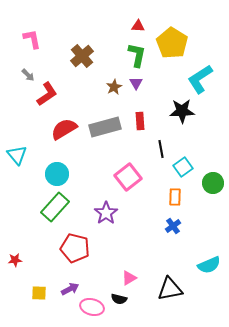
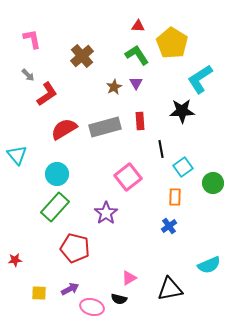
green L-shape: rotated 45 degrees counterclockwise
blue cross: moved 4 px left
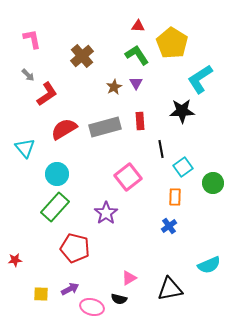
cyan triangle: moved 8 px right, 7 px up
yellow square: moved 2 px right, 1 px down
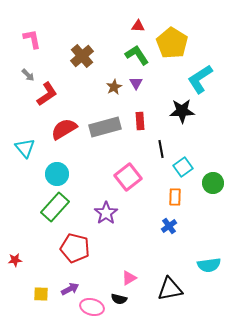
cyan semicircle: rotated 15 degrees clockwise
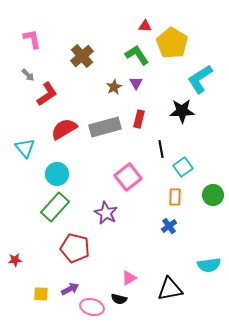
red triangle: moved 7 px right
red rectangle: moved 1 px left, 2 px up; rotated 18 degrees clockwise
green circle: moved 12 px down
purple star: rotated 10 degrees counterclockwise
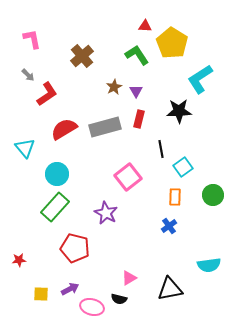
purple triangle: moved 8 px down
black star: moved 3 px left
red star: moved 4 px right
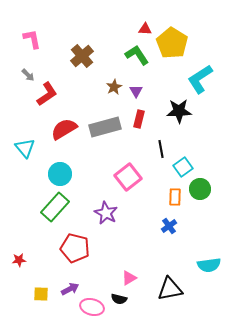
red triangle: moved 3 px down
cyan circle: moved 3 px right
green circle: moved 13 px left, 6 px up
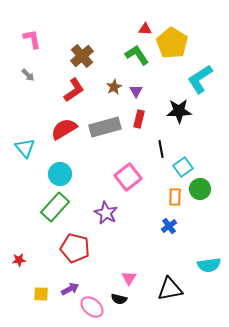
red L-shape: moved 27 px right, 4 px up
pink triangle: rotated 28 degrees counterclockwise
pink ellipse: rotated 25 degrees clockwise
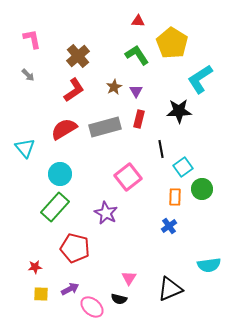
red triangle: moved 7 px left, 8 px up
brown cross: moved 4 px left
green circle: moved 2 px right
red star: moved 16 px right, 7 px down
black triangle: rotated 12 degrees counterclockwise
